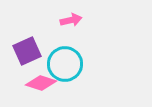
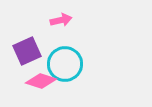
pink arrow: moved 10 px left
pink diamond: moved 2 px up
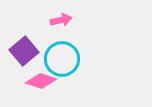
purple square: moved 3 px left; rotated 16 degrees counterclockwise
cyan circle: moved 3 px left, 5 px up
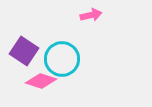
pink arrow: moved 30 px right, 5 px up
purple square: rotated 16 degrees counterclockwise
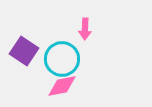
pink arrow: moved 6 px left, 14 px down; rotated 105 degrees clockwise
pink diamond: moved 21 px right, 5 px down; rotated 28 degrees counterclockwise
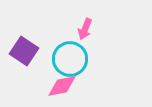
pink arrow: rotated 20 degrees clockwise
cyan circle: moved 8 px right
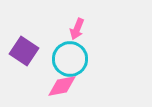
pink arrow: moved 8 px left
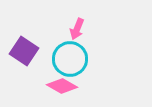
pink diamond: rotated 40 degrees clockwise
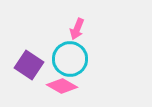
purple square: moved 5 px right, 14 px down
